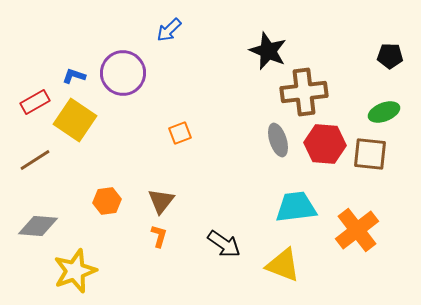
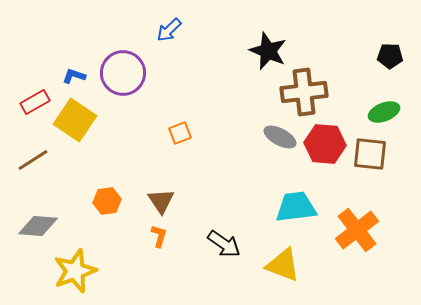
gray ellipse: moved 2 px right, 3 px up; rotated 44 degrees counterclockwise
brown line: moved 2 px left
brown triangle: rotated 12 degrees counterclockwise
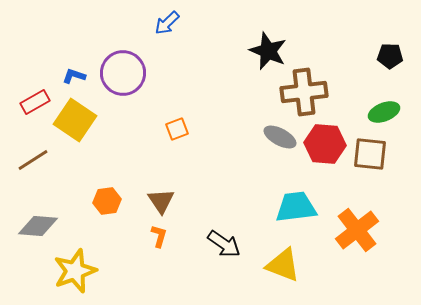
blue arrow: moved 2 px left, 7 px up
orange square: moved 3 px left, 4 px up
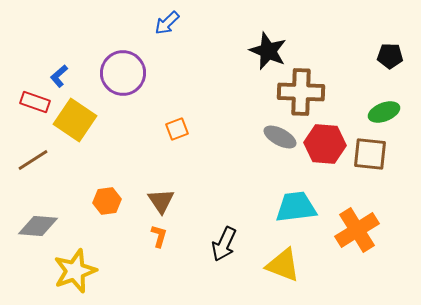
blue L-shape: moved 15 px left; rotated 60 degrees counterclockwise
brown cross: moved 3 px left; rotated 9 degrees clockwise
red rectangle: rotated 48 degrees clockwise
orange cross: rotated 6 degrees clockwise
black arrow: rotated 80 degrees clockwise
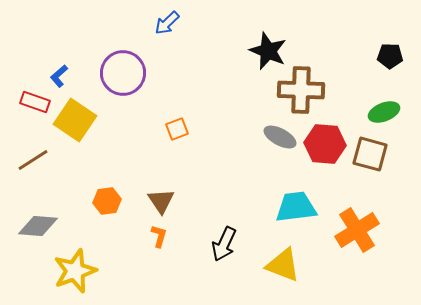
brown cross: moved 2 px up
brown square: rotated 9 degrees clockwise
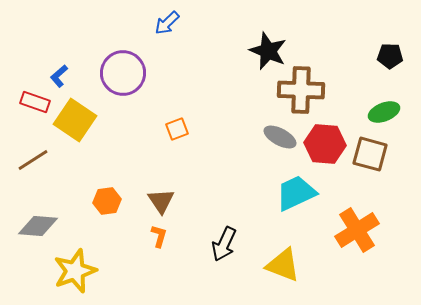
cyan trapezoid: moved 14 px up; rotated 18 degrees counterclockwise
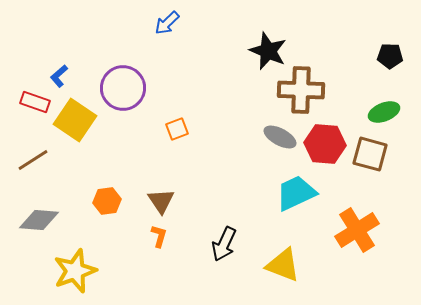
purple circle: moved 15 px down
gray diamond: moved 1 px right, 6 px up
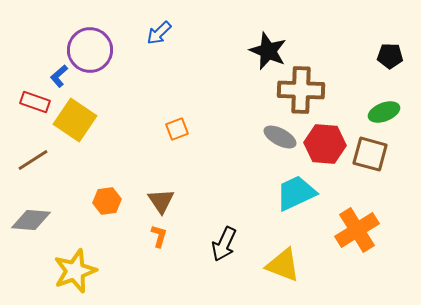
blue arrow: moved 8 px left, 10 px down
purple circle: moved 33 px left, 38 px up
gray diamond: moved 8 px left
